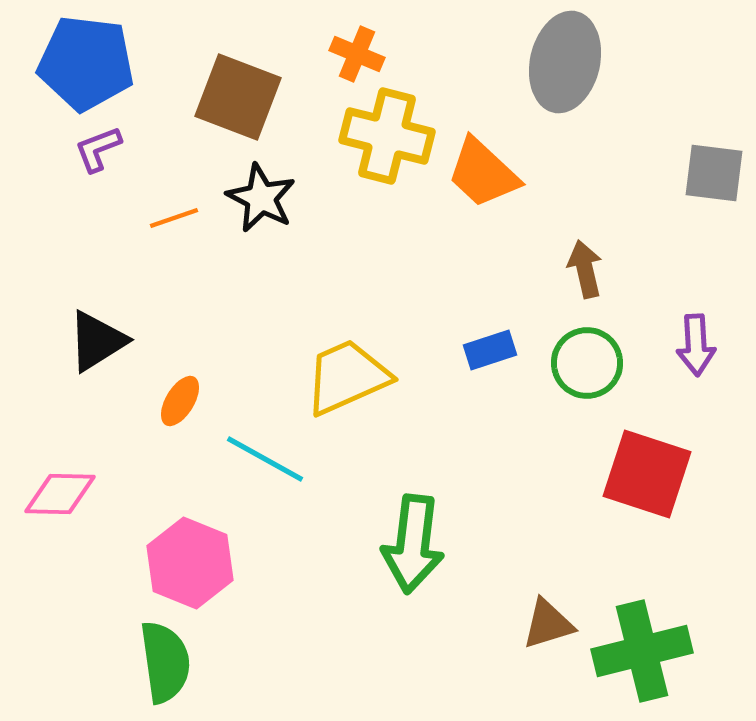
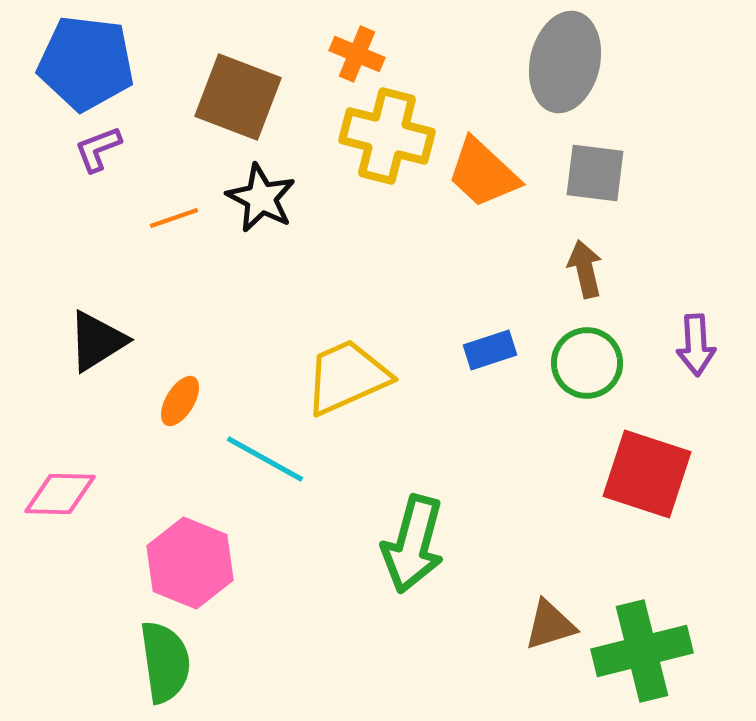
gray square: moved 119 px left
green arrow: rotated 8 degrees clockwise
brown triangle: moved 2 px right, 1 px down
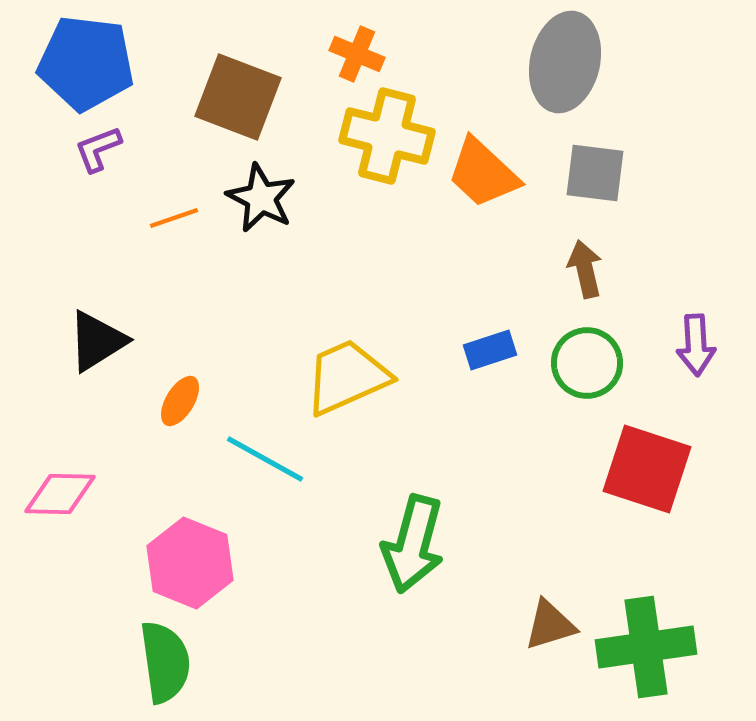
red square: moved 5 px up
green cross: moved 4 px right, 4 px up; rotated 6 degrees clockwise
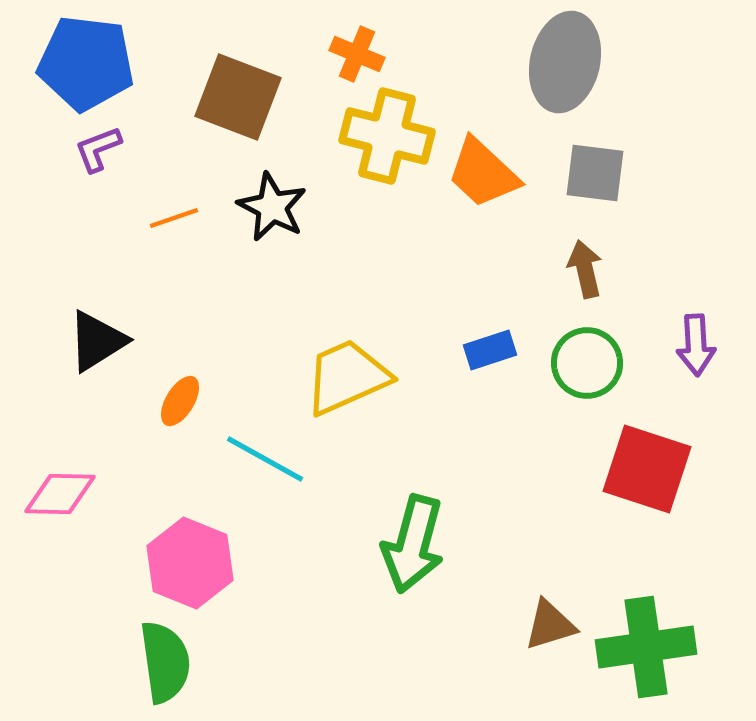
black star: moved 11 px right, 9 px down
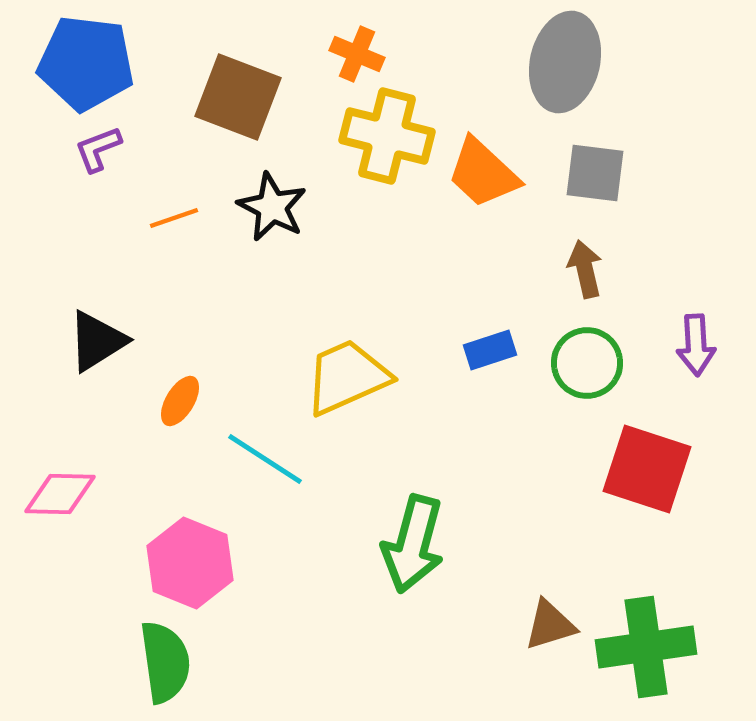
cyan line: rotated 4 degrees clockwise
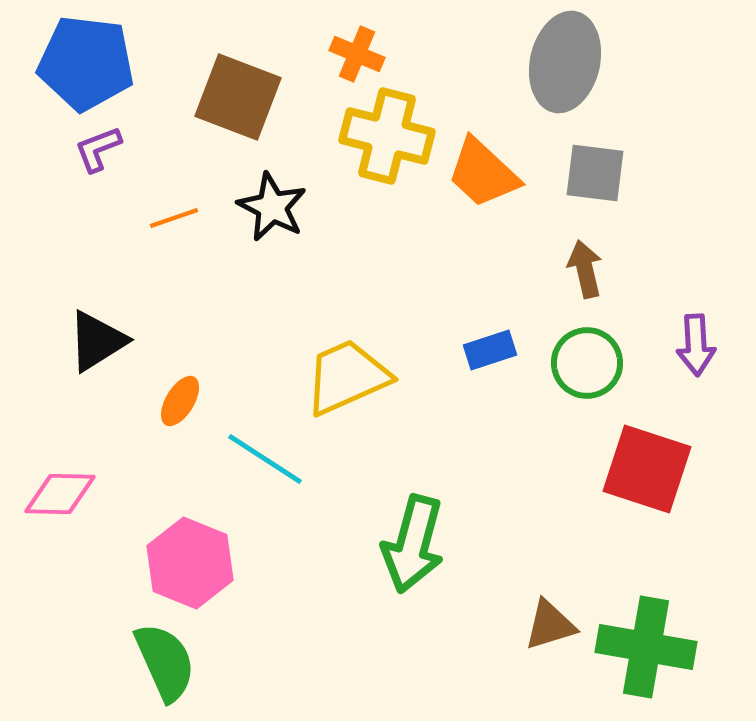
green cross: rotated 18 degrees clockwise
green semicircle: rotated 16 degrees counterclockwise
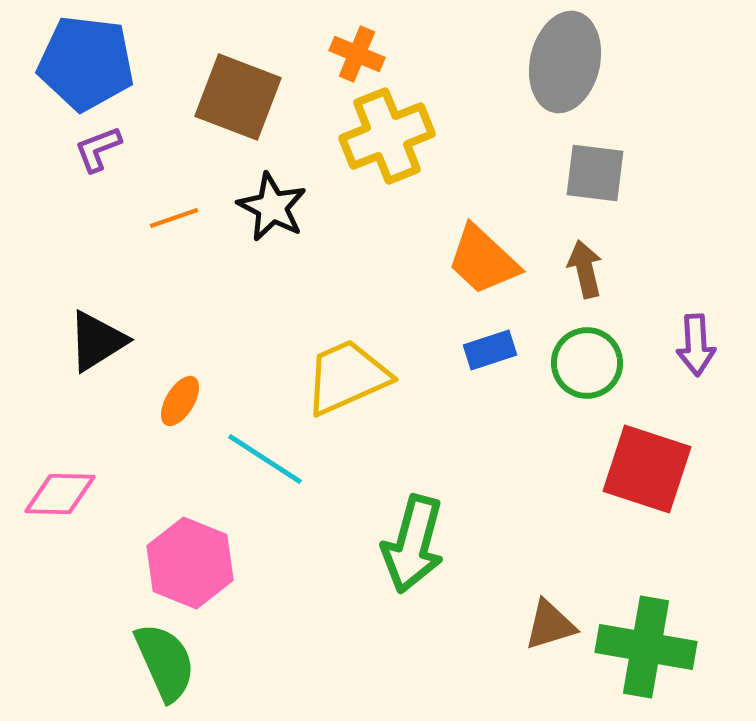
yellow cross: rotated 36 degrees counterclockwise
orange trapezoid: moved 87 px down
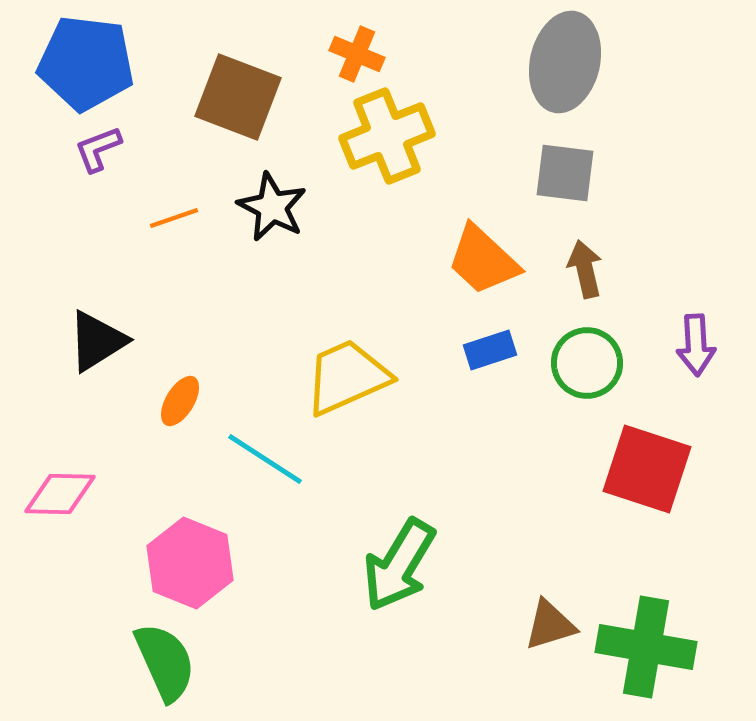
gray square: moved 30 px left
green arrow: moved 14 px left, 21 px down; rotated 16 degrees clockwise
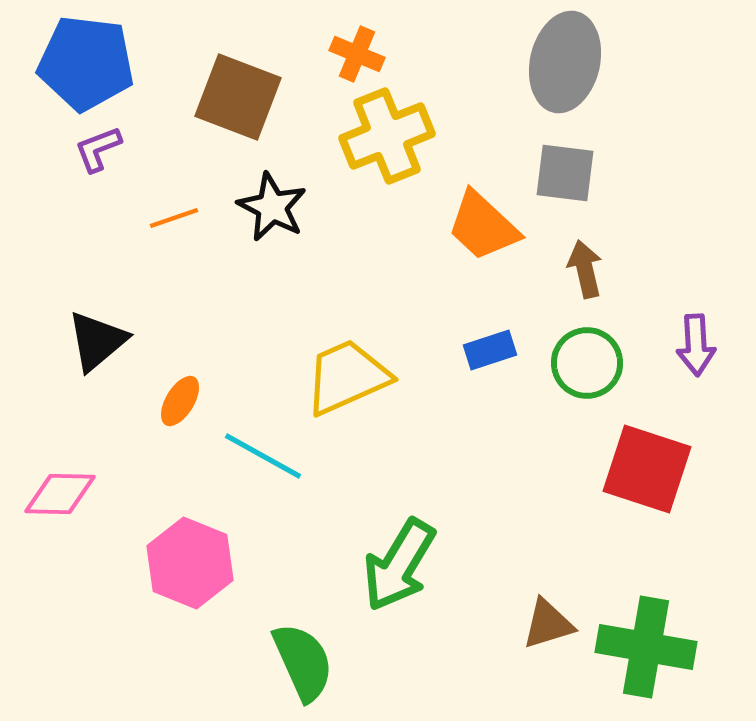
orange trapezoid: moved 34 px up
black triangle: rotated 8 degrees counterclockwise
cyan line: moved 2 px left, 3 px up; rotated 4 degrees counterclockwise
brown triangle: moved 2 px left, 1 px up
green semicircle: moved 138 px right
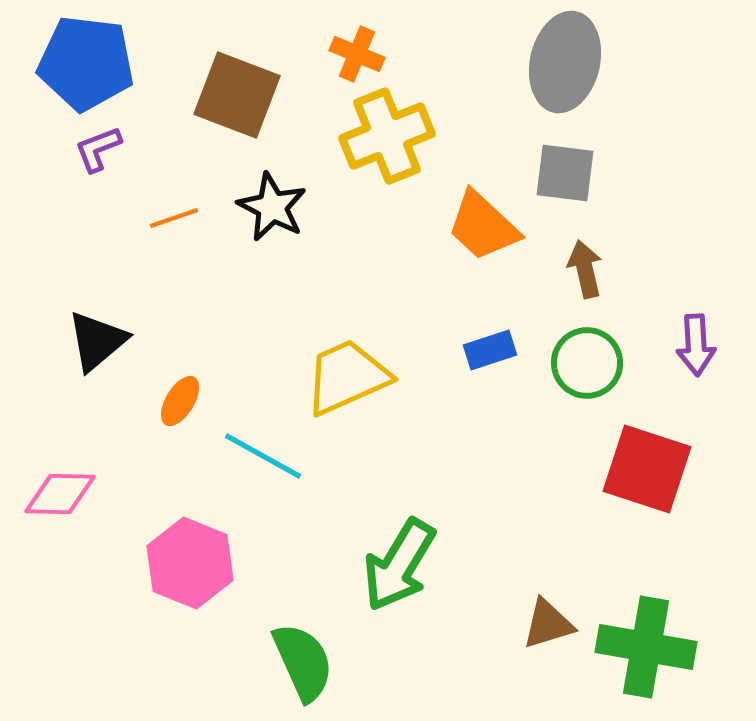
brown square: moved 1 px left, 2 px up
